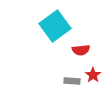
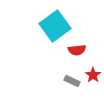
red semicircle: moved 4 px left
gray rectangle: rotated 21 degrees clockwise
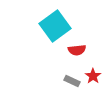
red star: moved 1 px down
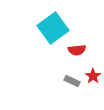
cyan square: moved 2 px left, 2 px down
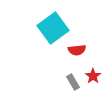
gray rectangle: moved 1 px right, 1 px down; rotated 35 degrees clockwise
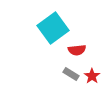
red star: moved 1 px left
gray rectangle: moved 2 px left, 8 px up; rotated 28 degrees counterclockwise
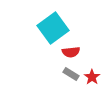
red semicircle: moved 6 px left, 2 px down
red star: moved 1 px down
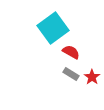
red semicircle: rotated 144 degrees counterclockwise
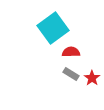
red semicircle: rotated 30 degrees counterclockwise
red star: moved 1 px down
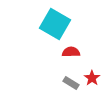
cyan square: moved 2 px right, 4 px up; rotated 24 degrees counterclockwise
gray rectangle: moved 9 px down
